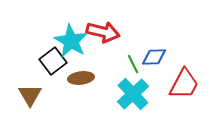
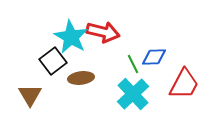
cyan star: moved 4 px up
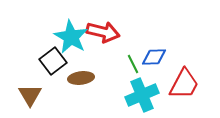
cyan cross: moved 9 px right, 1 px down; rotated 20 degrees clockwise
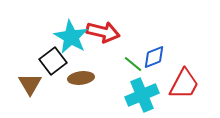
blue diamond: rotated 20 degrees counterclockwise
green line: rotated 24 degrees counterclockwise
brown triangle: moved 11 px up
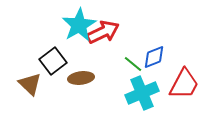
red arrow: rotated 40 degrees counterclockwise
cyan star: moved 8 px right, 12 px up; rotated 12 degrees clockwise
brown triangle: rotated 15 degrees counterclockwise
cyan cross: moved 2 px up
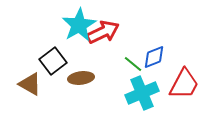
brown triangle: rotated 15 degrees counterclockwise
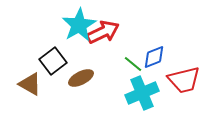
brown ellipse: rotated 20 degrees counterclockwise
red trapezoid: moved 4 px up; rotated 48 degrees clockwise
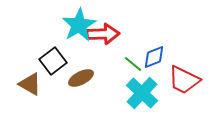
red arrow: moved 2 px down; rotated 24 degrees clockwise
red trapezoid: rotated 40 degrees clockwise
cyan cross: rotated 24 degrees counterclockwise
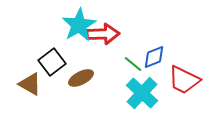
black square: moved 1 px left, 1 px down
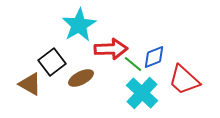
red arrow: moved 8 px right, 15 px down
red trapezoid: rotated 16 degrees clockwise
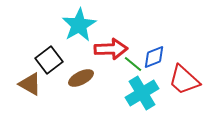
black square: moved 3 px left, 2 px up
cyan cross: rotated 16 degrees clockwise
